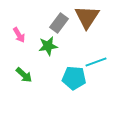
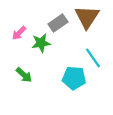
gray rectangle: moved 1 px left; rotated 18 degrees clockwise
pink arrow: moved 2 px up; rotated 77 degrees clockwise
green star: moved 7 px left, 3 px up
cyan line: moved 3 px left, 4 px up; rotated 75 degrees clockwise
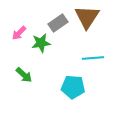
cyan line: rotated 60 degrees counterclockwise
cyan pentagon: moved 1 px left, 9 px down
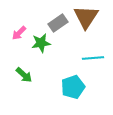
brown triangle: moved 1 px left
cyan pentagon: rotated 25 degrees counterclockwise
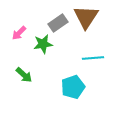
green star: moved 2 px right, 1 px down
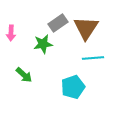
brown triangle: moved 11 px down
pink arrow: moved 8 px left; rotated 42 degrees counterclockwise
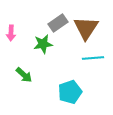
cyan pentagon: moved 3 px left, 5 px down
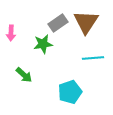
brown triangle: moved 6 px up
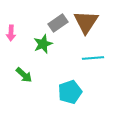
green star: rotated 12 degrees counterclockwise
